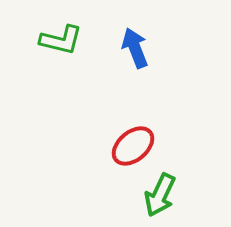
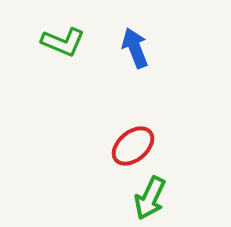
green L-shape: moved 2 px right, 2 px down; rotated 9 degrees clockwise
green arrow: moved 10 px left, 3 px down
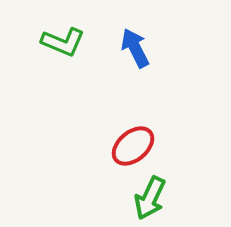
blue arrow: rotated 6 degrees counterclockwise
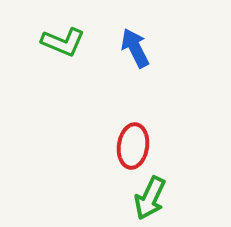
red ellipse: rotated 42 degrees counterclockwise
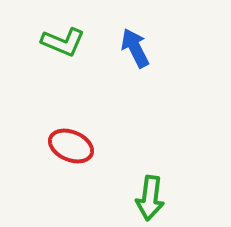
red ellipse: moved 62 px left; rotated 75 degrees counterclockwise
green arrow: rotated 18 degrees counterclockwise
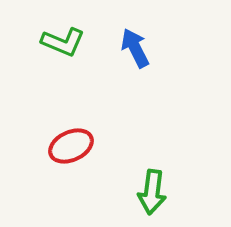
red ellipse: rotated 48 degrees counterclockwise
green arrow: moved 2 px right, 6 px up
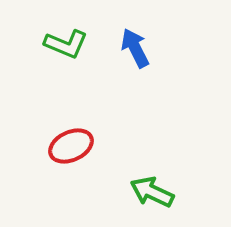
green L-shape: moved 3 px right, 2 px down
green arrow: rotated 108 degrees clockwise
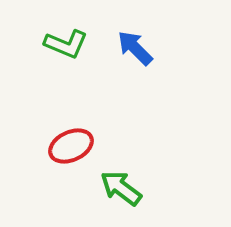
blue arrow: rotated 18 degrees counterclockwise
green arrow: moved 31 px left, 4 px up; rotated 12 degrees clockwise
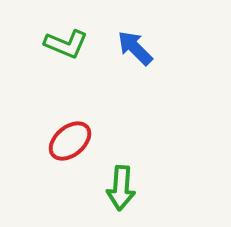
red ellipse: moved 1 px left, 5 px up; rotated 15 degrees counterclockwise
green arrow: rotated 123 degrees counterclockwise
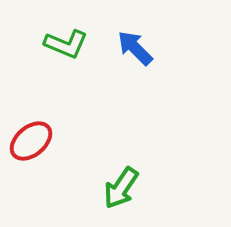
red ellipse: moved 39 px left
green arrow: rotated 30 degrees clockwise
